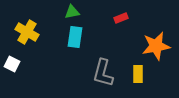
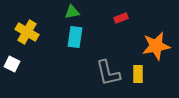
gray L-shape: moved 5 px right; rotated 28 degrees counterclockwise
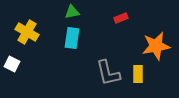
cyan rectangle: moved 3 px left, 1 px down
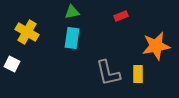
red rectangle: moved 2 px up
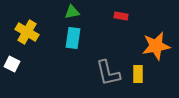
red rectangle: rotated 32 degrees clockwise
cyan rectangle: moved 1 px right
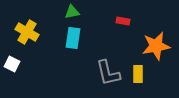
red rectangle: moved 2 px right, 5 px down
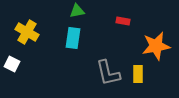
green triangle: moved 5 px right, 1 px up
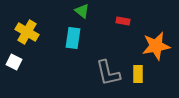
green triangle: moved 5 px right; rotated 49 degrees clockwise
white square: moved 2 px right, 2 px up
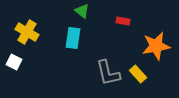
yellow rectangle: rotated 42 degrees counterclockwise
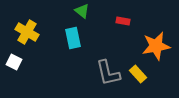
cyan rectangle: rotated 20 degrees counterclockwise
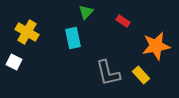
green triangle: moved 4 px right, 1 px down; rotated 35 degrees clockwise
red rectangle: rotated 24 degrees clockwise
yellow rectangle: moved 3 px right, 1 px down
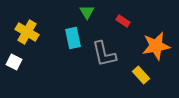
green triangle: moved 1 px right; rotated 14 degrees counterclockwise
gray L-shape: moved 4 px left, 19 px up
